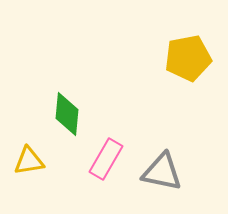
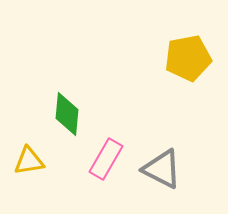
gray triangle: moved 3 px up; rotated 15 degrees clockwise
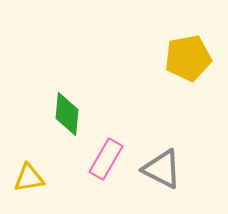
yellow triangle: moved 17 px down
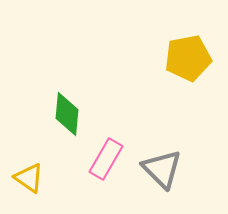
gray triangle: rotated 18 degrees clockwise
yellow triangle: rotated 44 degrees clockwise
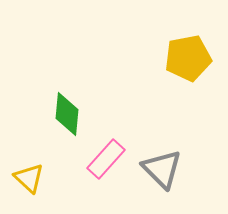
pink rectangle: rotated 12 degrees clockwise
yellow triangle: rotated 8 degrees clockwise
